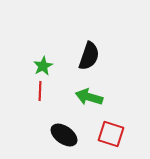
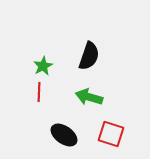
red line: moved 1 px left, 1 px down
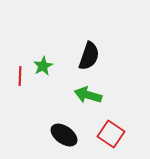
red line: moved 19 px left, 16 px up
green arrow: moved 1 px left, 2 px up
red square: rotated 16 degrees clockwise
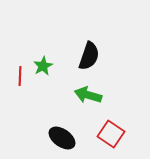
black ellipse: moved 2 px left, 3 px down
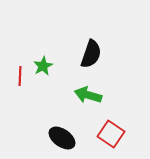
black semicircle: moved 2 px right, 2 px up
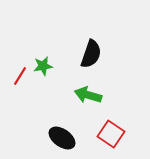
green star: rotated 18 degrees clockwise
red line: rotated 30 degrees clockwise
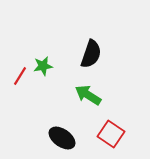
green arrow: rotated 16 degrees clockwise
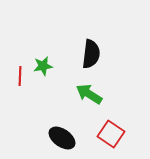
black semicircle: rotated 12 degrees counterclockwise
red line: rotated 30 degrees counterclockwise
green arrow: moved 1 px right, 1 px up
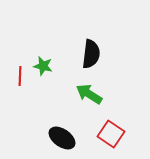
green star: rotated 24 degrees clockwise
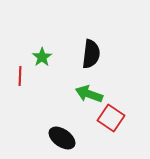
green star: moved 1 px left, 9 px up; rotated 24 degrees clockwise
green arrow: rotated 12 degrees counterclockwise
red square: moved 16 px up
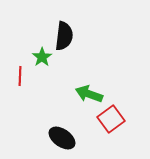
black semicircle: moved 27 px left, 18 px up
red square: moved 1 px down; rotated 20 degrees clockwise
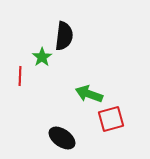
red square: rotated 20 degrees clockwise
